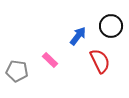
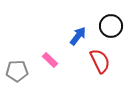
gray pentagon: rotated 10 degrees counterclockwise
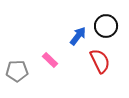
black circle: moved 5 px left
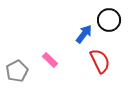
black circle: moved 3 px right, 6 px up
blue arrow: moved 6 px right, 2 px up
gray pentagon: rotated 25 degrees counterclockwise
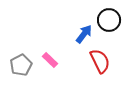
gray pentagon: moved 4 px right, 6 px up
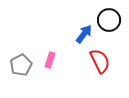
pink rectangle: rotated 63 degrees clockwise
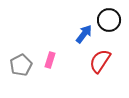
red semicircle: rotated 120 degrees counterclockwise
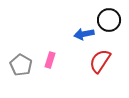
blue arrow: rotated 138 degrees counterclockwise
gray pentagon: rotated 15 degrees counterclockwise
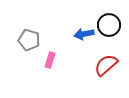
black circle: moved 5 px down
red semicircle: moved 6 px right, 4 px down; rotated 15 degrees clockwise
gray pentagon: moved 8 px right, 25 px up; rotated 15 degrees counterclockwise
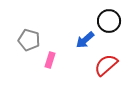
black circle: moved 4 px up
blue arrow: moved 1 px right, 6 px down; rotated 30 degrees counterclockwise
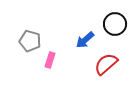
black circle: moved 6 px right, 3 px down
gray pentagon: moved 1 px right, 1 px down
red semicircle: moved 1 px up
